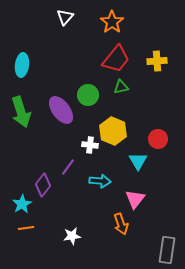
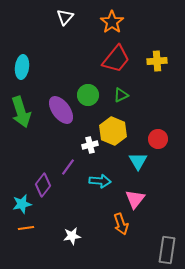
cyan ellipse: moved 2 px down
green triangle: moved 8 px down; rotated 14 degrees counterclockwise
white cross: rotated 21 degrees counterclockwise
cyan star: rotated 18 degrees clockwise
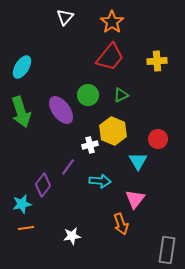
red trapezoid: moved 6 px left, 2 px up
cyan ellipse: rotated 25 degrees clockwise
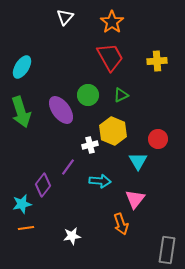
red trapezoid: rotated 68 degrees counterclockwise
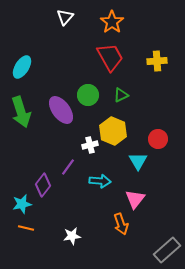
orange line: rotated 21 degrees clockwise
gray rectangle: rotated 40 degrees clockwise
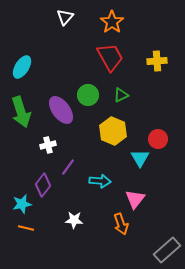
white cross: moved 42 px left
cyan triangle: moved 2 px right, 3 px up
white star: moved 2 px right, 16 px up; rotated 12 degrees clockwise
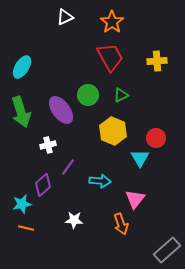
white triangle: rotated 24 degrees clockwise
red circle: moved 2 px left, 1 px up
purple diamond: rotated 10 degrees clockwise
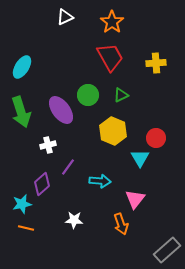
yellow cross: moved 1 px left, 2 px down
purple diamond: moved 1 px left, 1 px up
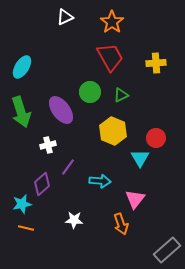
green circle: moved 2 px right, 3 px up
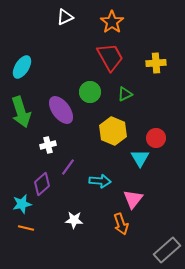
green triangle: moved 4 px right, 1 px up
pink triangle: moved 2 px left
